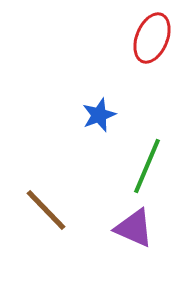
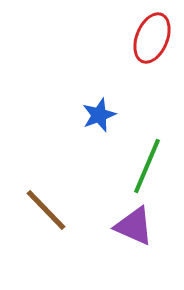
purple triangle: moved 2 px up
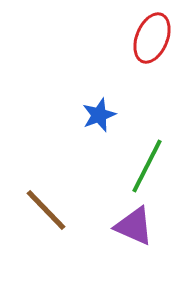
green line: rotated 4 degrees clockwise
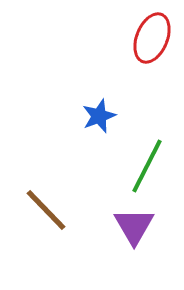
blue star: moved 1 px down
purple triangle: rotated 36 degrees clockwise
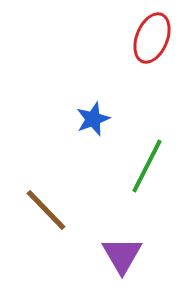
blue star: moved 6 px left, 3 px down
purple triangle: moved 12 px left, 29 px down
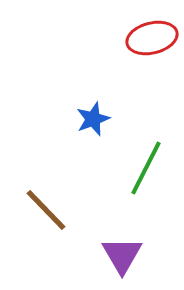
red ellipse: rotated 54 degrees clockwise
green line: moved 1 px left, 2 px down
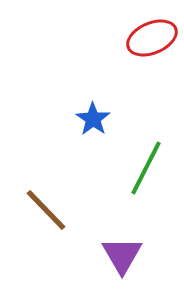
red ellipse: rotated 9 degrees counterclockwise
blue star: rotated 16 degrees counterclockwise
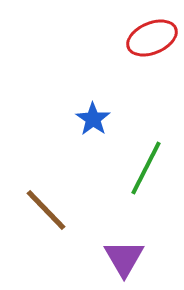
purple triangle: moved 2 px right, 3 px down
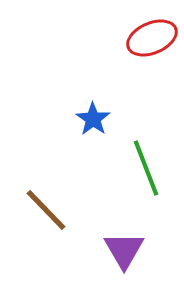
green line: rotated 48 degrees counterclockwise
purple triangle: moved 8 px up
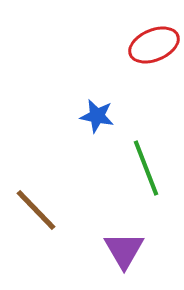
red ellipse: moved 2 px right, 7 px down
blue star: moved 4 px right, 3 px up; rotated 24 degrees counterclockwise
brown line: moved 10 px left
